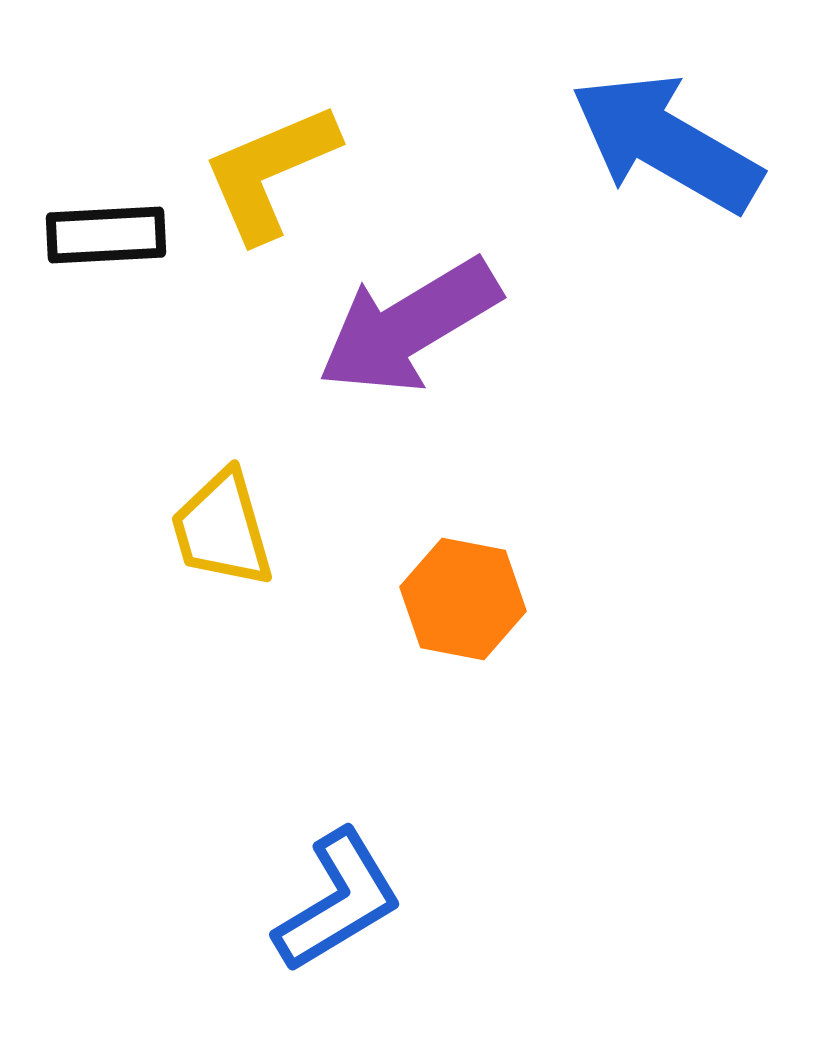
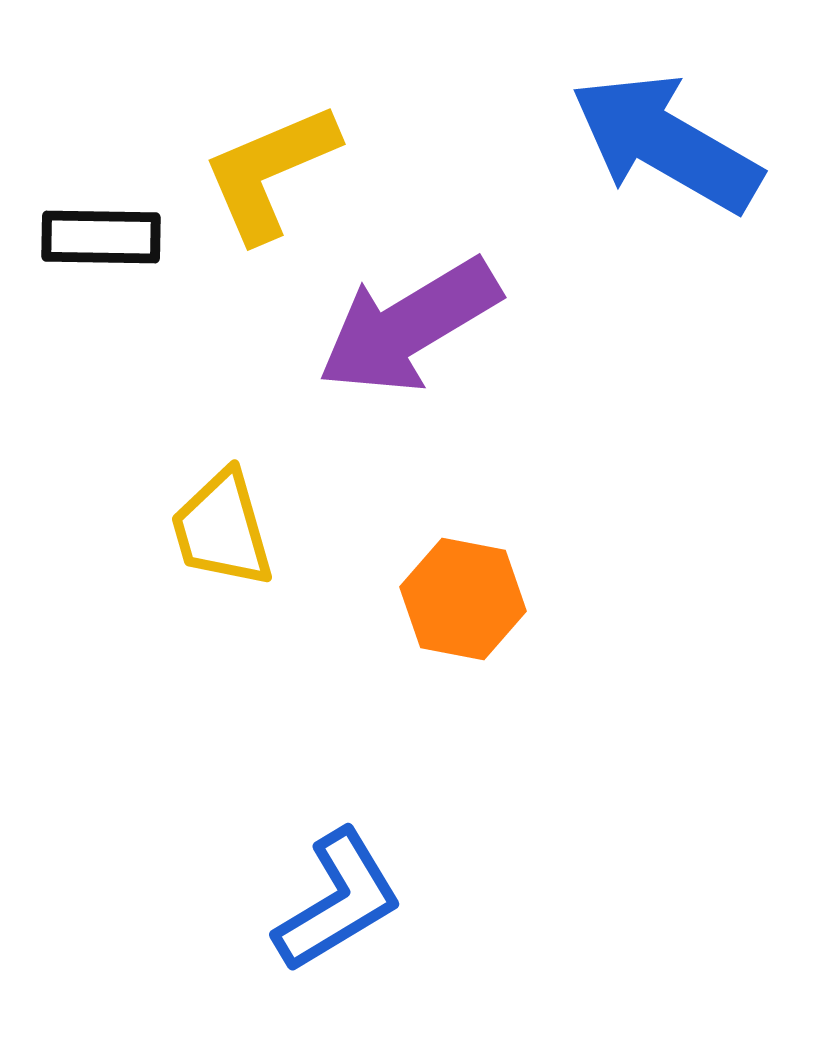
black rectangle: moved 5 px left, 2 px down; rotated 4 degrees clockwise
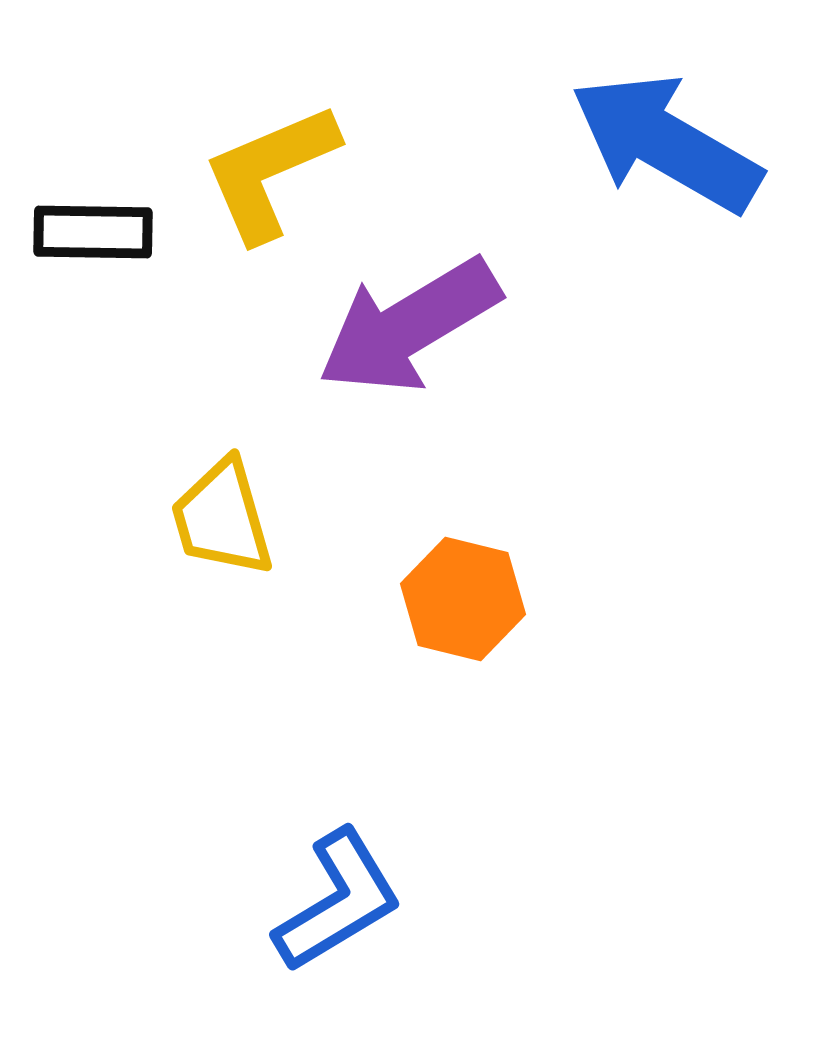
black rectangle: moved 8 px left, 5 px up
yellow trapezoid: moved 11 px up
orange hexagon: rotated 3 degrees clockwise
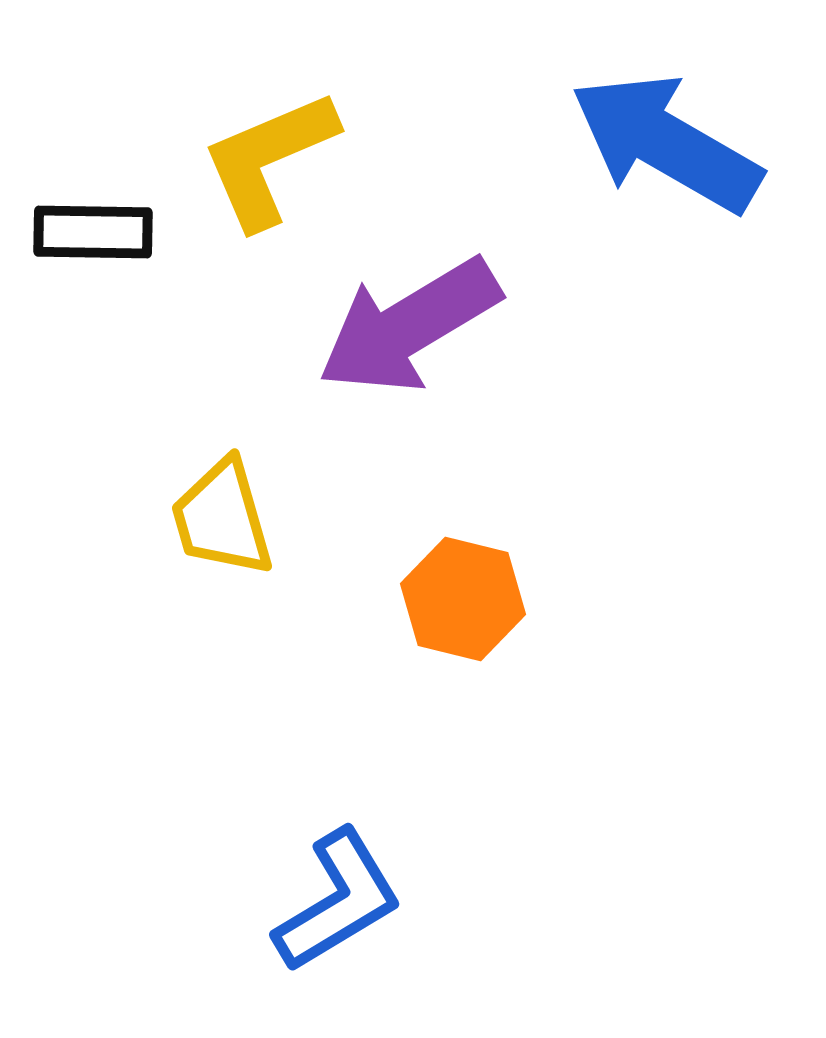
yellow L-shape: moved 1 px left, 13 px up
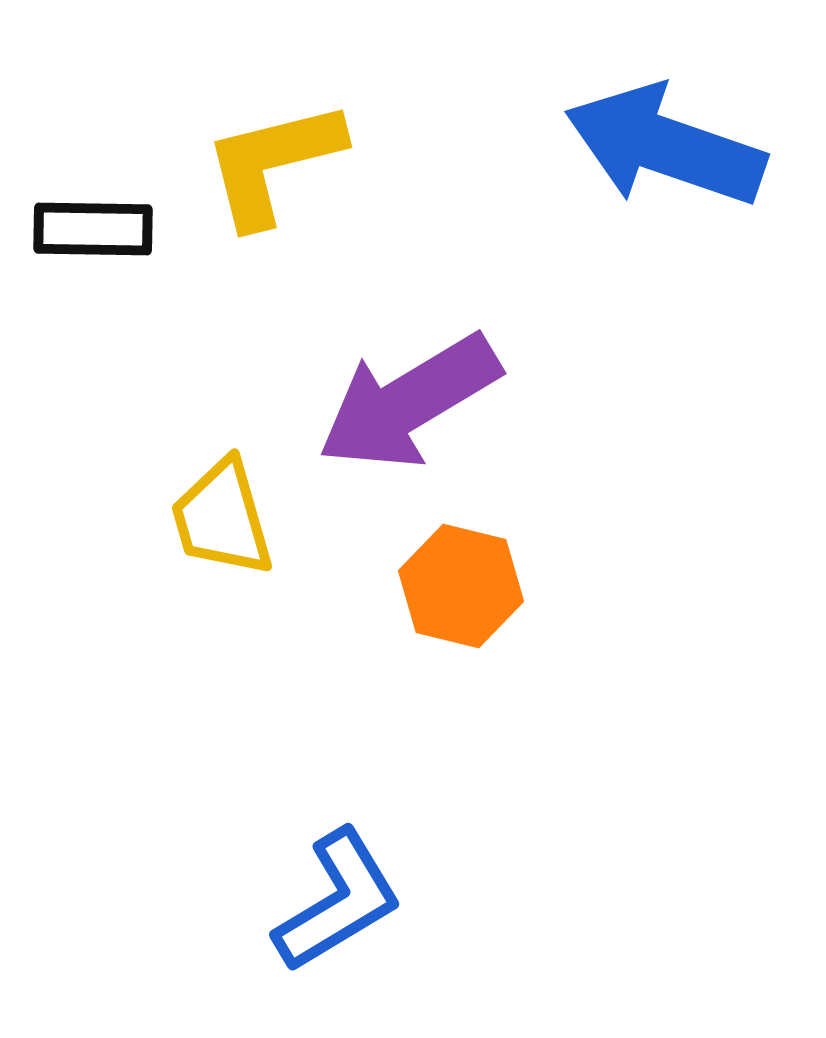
blue arrow: moved 1 px left, 3 px down; rotated 11 degrees counterclockwise
yellow L-shape: moved 4 px right, 4 px down; rotated 9 degrees clockwise
black rectangle: moved 3 px up
purple arrow: moved 76 px down
orange hexagon: moved 2 px left, 13 px up
